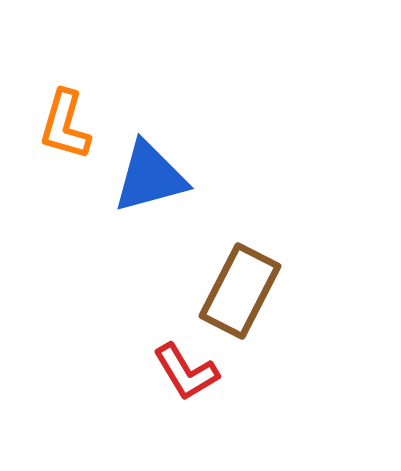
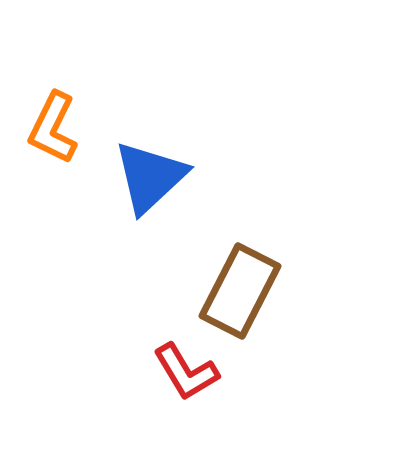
orange L-shape: moved 12 px left, 3 px down; rotated 10 degrees clockwise
blue triangle: rotated 28 degrees counterclockwise
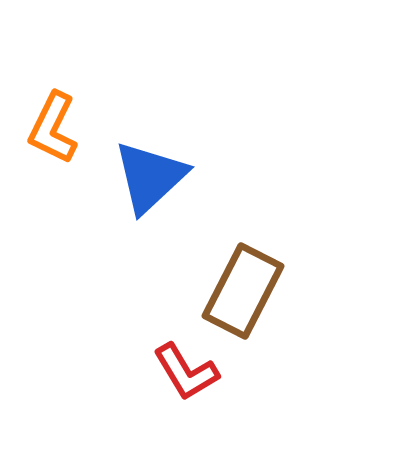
brown rectangle: moved 3 px right
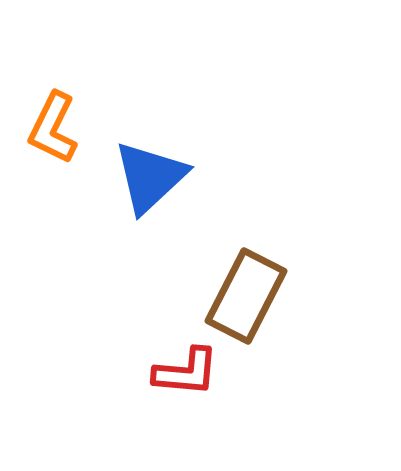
brown rectangle: moved 3 px right, 5 px down
red L-shape: rotated 54 degrees counterclockwise
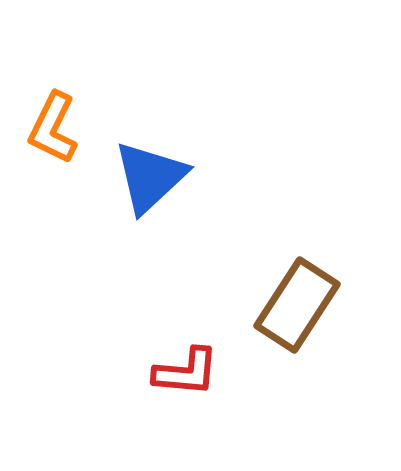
brown rectangle: moved 51 px right, 9 px down; rotated 6 degrees clockwise
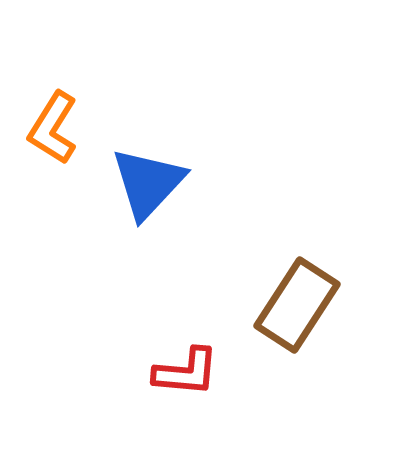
orange L-shape: rotated 6 degrees clockwise
blue triangle: moved 2 px left, 6 px down; rotated 4 degrees counterclockwise
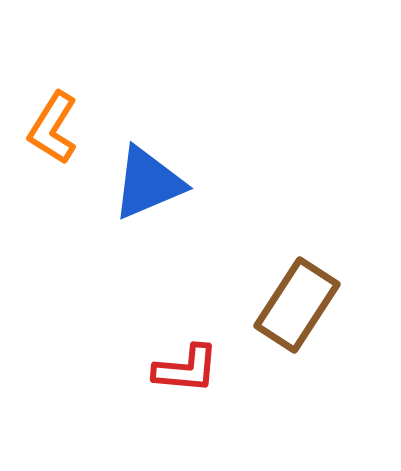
blue triangle: rotated 24 degrees clockwise
red L-shape: moved 3 px up
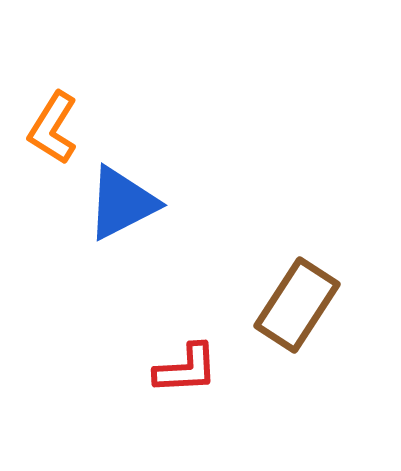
blue triangle: moved 26 px left, 20 px down; rotated 4 degrees counterclockwise
red L-shape: rotated 8 degrees counterclockwise
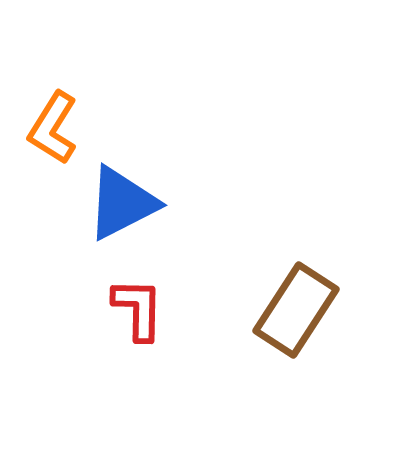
brown rectangle: moved 1 px left, 5 px down
red L-shape: moved 48 px left, 60 px up; rotated 86 degrees counterclockwise
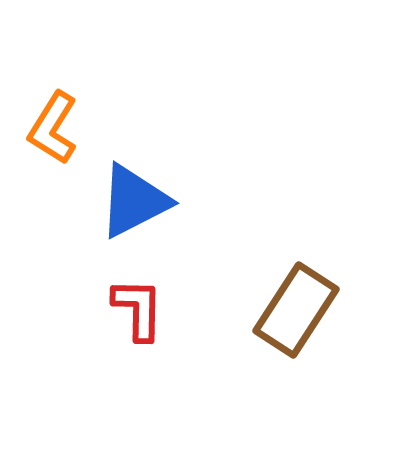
blue triangle: moved 12 px right, 2 px up
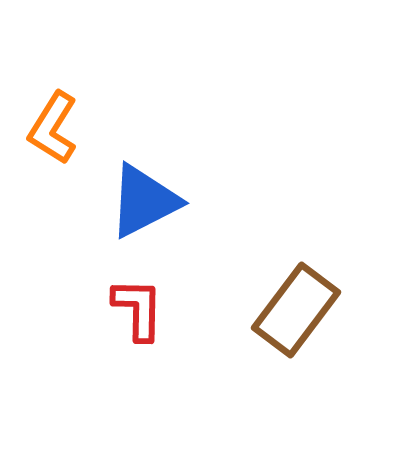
blue triangle: moved 10 px right
brown rectangle: rotated 4 degrees clockwise
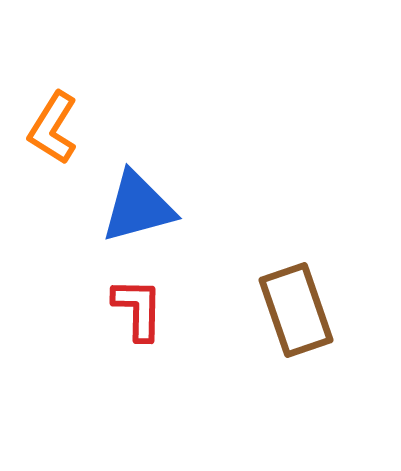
blue triangle: moved 6 px left, 6 px down; rotated 12 degrees clockwise
brown rectangle: rotated 56 degrees counterclockwise
